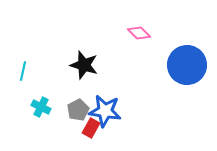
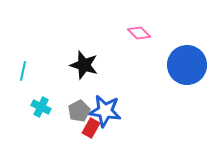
gray pentagon: moved 1 px right, 1 px down
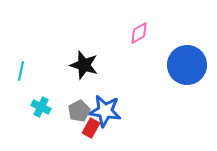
pink diamond: rotated 75 degrees counterclockwise
cyan line: moved 2 px left
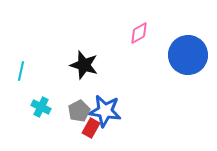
blue circle: moved 1 px right, 10 px up
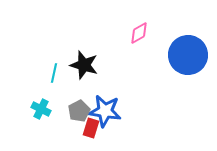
cyan line: moved 33 px right, 2 px down
cyan cross: moved 2 px down
red rectangle: rotated 12 degrees counterclockwise
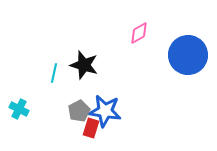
cyan cross: moved 22 px left
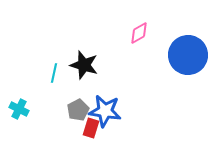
gray pentagon: moved 1 px left, 1 px up
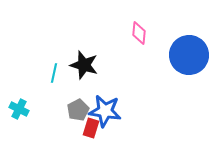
pink diamond: rotated 55 degrees counterclockwise
blue circle: moved 1 px right
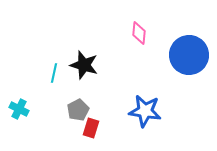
blue star: moved 40 px right
